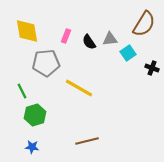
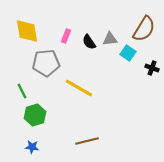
brown semicircle: moved 5 px down
cyan square: rotated 21 degrees counterclockwise
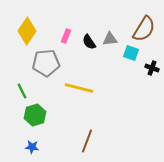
yellow diamond: rotated 44 degrees clockwise
cyan square: moved 3 px right; rotated 14 degrees counterclockwise
yellow line: rotated 16 degrees counterclockwise
brown line: rotated 55 degrees counterclockwise
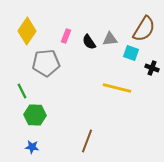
yellow line: moved 38 px right
green hexagon: rotated 20 degrees clockwise
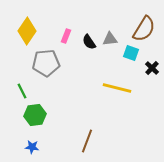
black cross: rotated 24 degrees clockwise
green hexagon: rotated 10 degrees counterclockwise
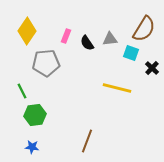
black semicircle: moved 2 px left, 1 px down
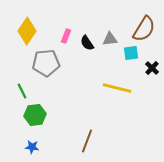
cyan square: rotated 28 degrees counterclockwise
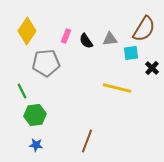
black semicircle: moved 1 px left, 2 px up
blue star: moved 4 px right, 2 px up
